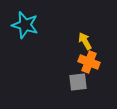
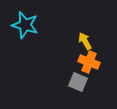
gray square: rotated 30 degrees clockwise
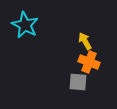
cyan star: rotated 12 degrees clockwise
gray square: rotated 18 degrees counterclockwise
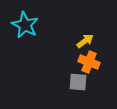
yellow arrow: rotated 84 degrees clockwise
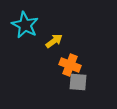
yellow arrow: moved 31 px left
orange cross: moved 19 px left, 3 px down
